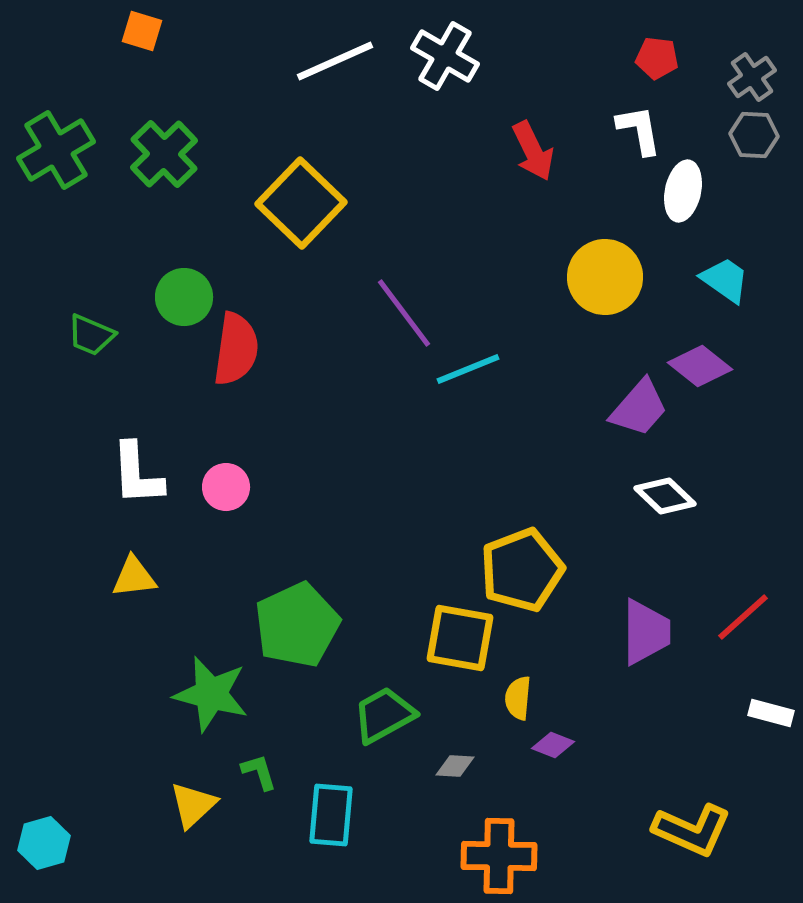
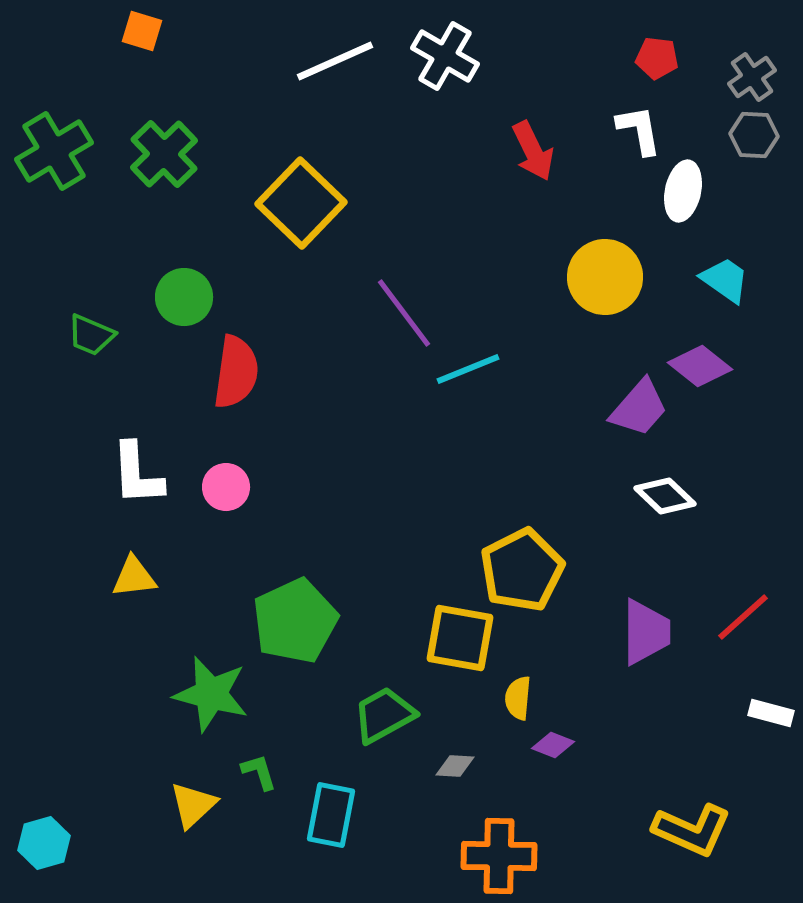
green cross at (56, 150): moved 2 px left, 1 px down
red semicircle at (236, 349): moved 23 px down
yellow pentagon at (522, 570): rotated 6 degrees counterclockwise
green pentagon at (297, 625): moved 2 px left, 4 px up
cyan rectangle at (331, 815): rotated 6 degrees clockwise
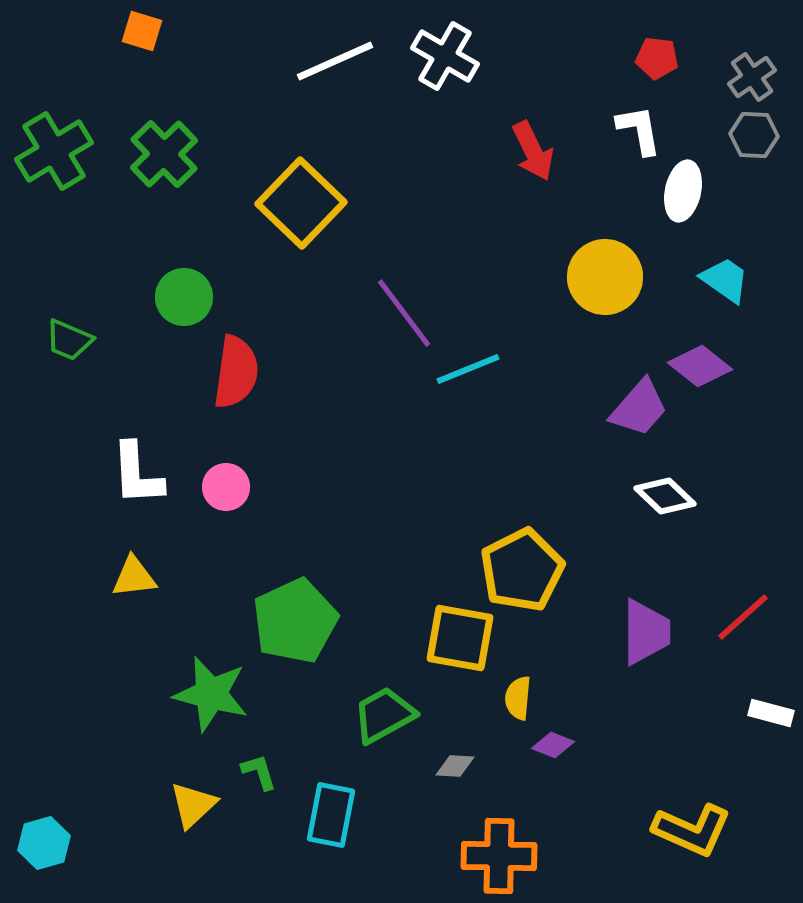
green trapezoid at (91, 335): moved 22 px left, 5 px down
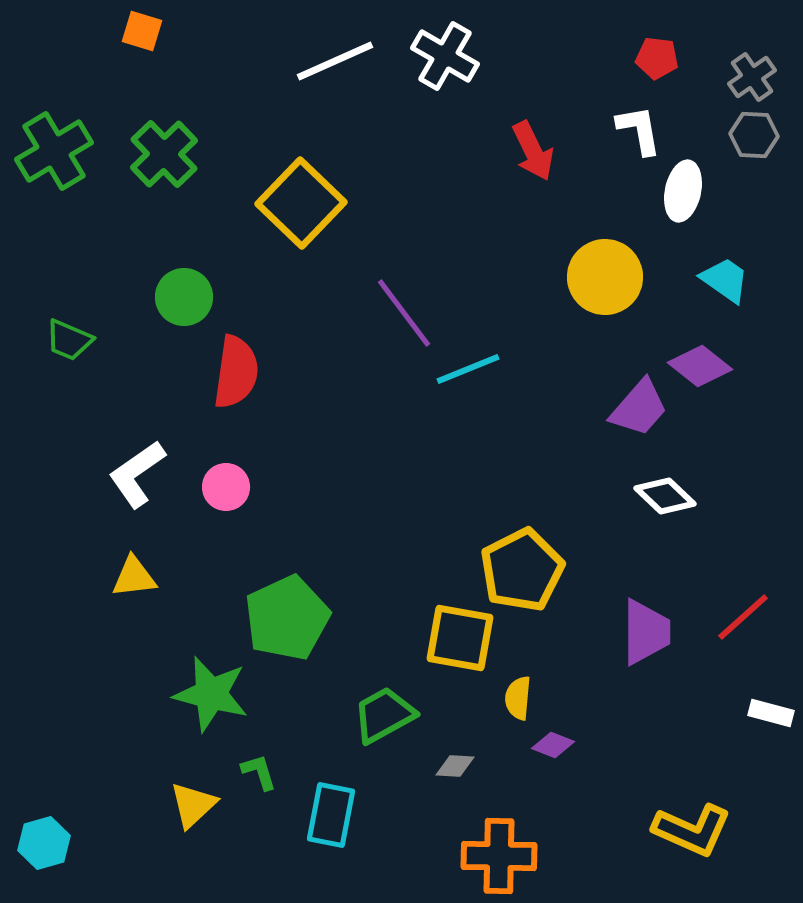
white L-shape at (137, 474): rotated 58 degrees clockwise
green pentagon at (295, 621): moved 8 px left, 3 px up
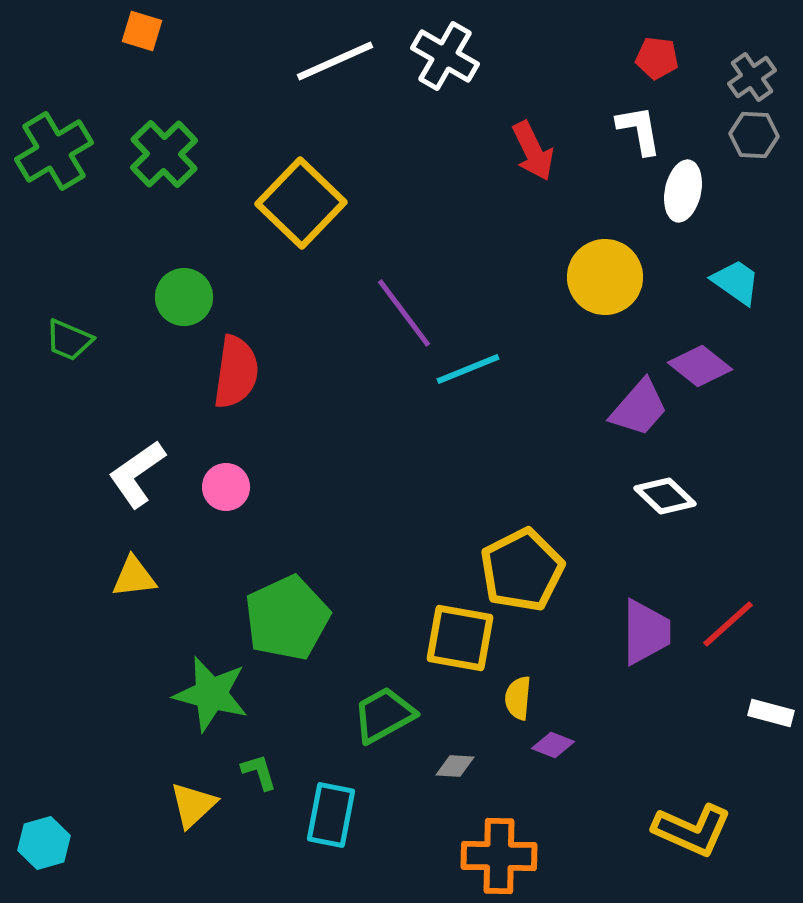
cyan trapezoid at (725, 280): moved 11 px right, 2 px down
red line at (743, 617): moved 15 px left, 7 px down
